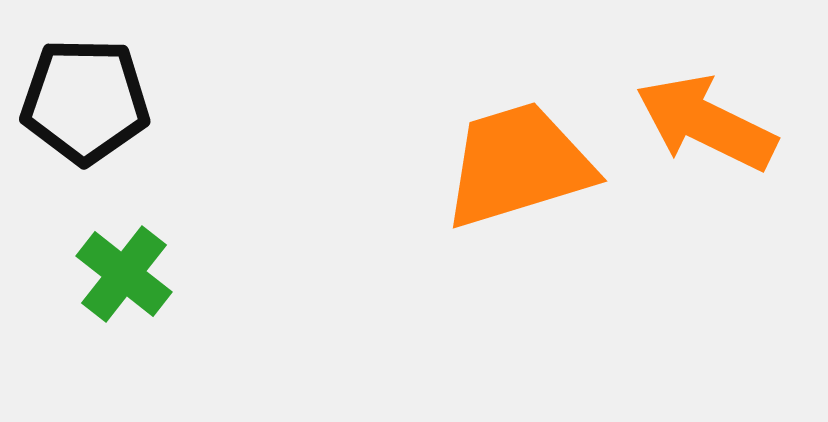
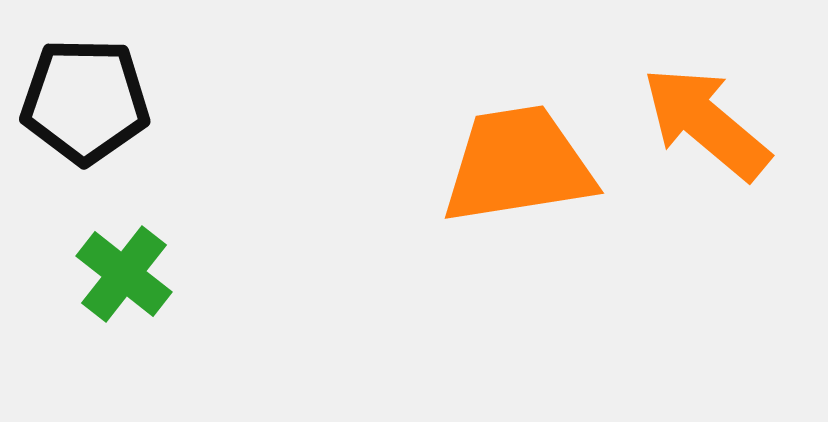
orange arrow: rotated 14 degrees clockwise
orange trapezoid: rotated 8 degrees clockwise
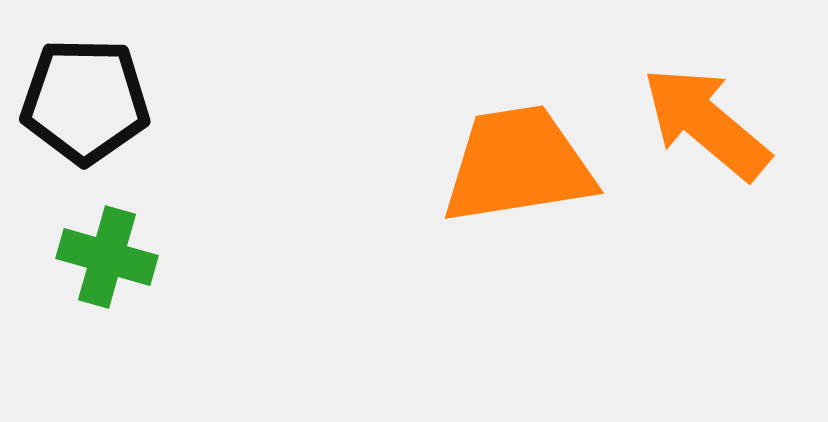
green cross: moved 17 px left, 17 px up; rotated 22 degrees counterclockwise
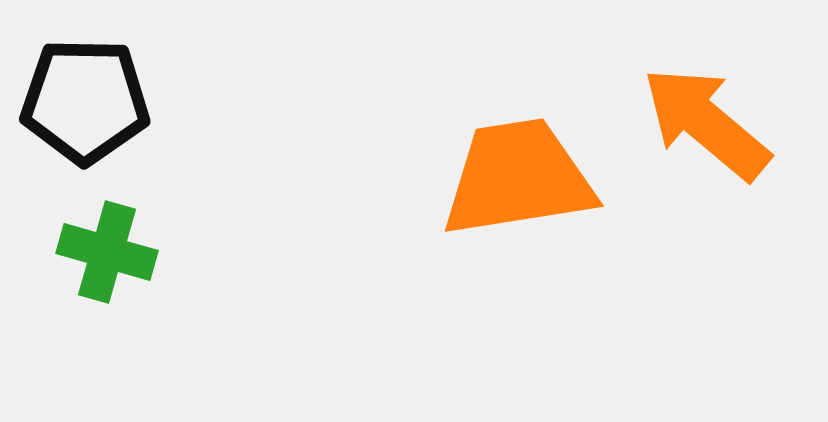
orange trapezoid: moved 13 px down
green cross: moved 5 px up
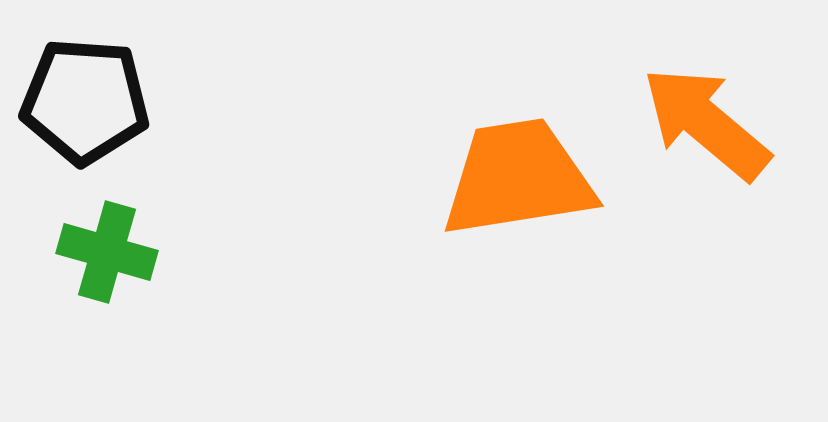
black pentagon: rotated 3 degrees clockwise
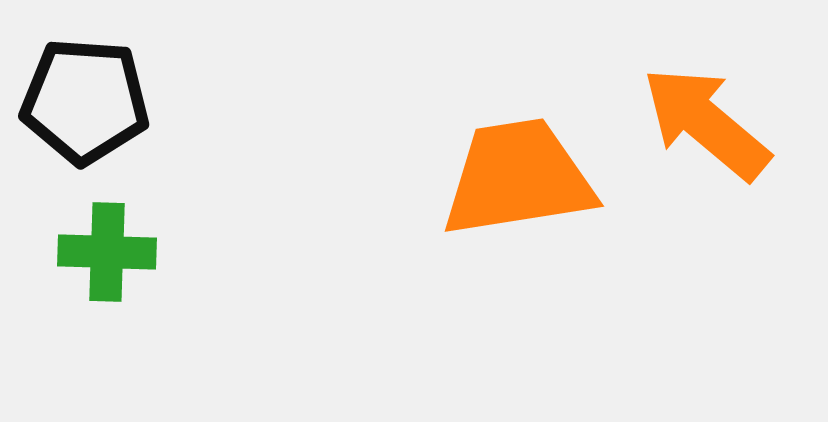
green cross: rotated 14 degrees counterclockwise
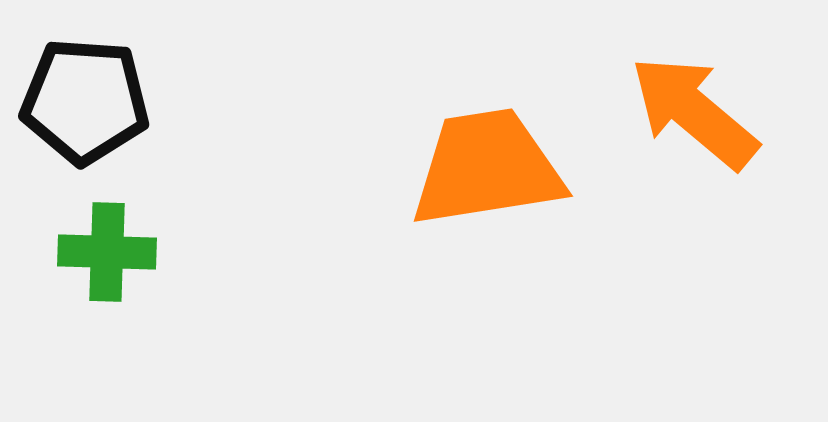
orange arrow: moved 12 px left, 11 px up
orange trapezoid: moved 31 px left, 10 px up
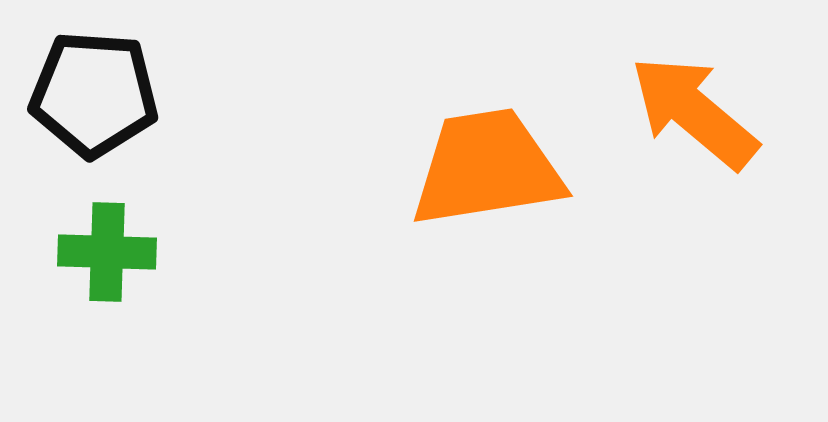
black pentagon: moved 9 px right, 7 px up
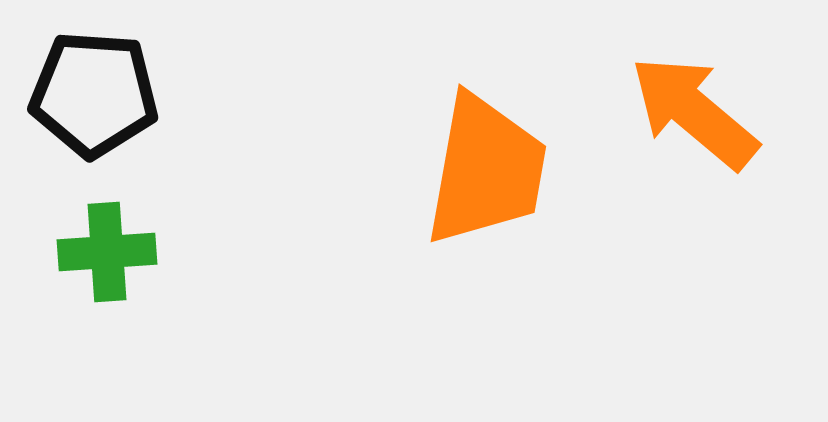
orange trapezoid: moved 1 px left, 2 px down; rotated 109 degrees clockwise
green cross: rotated 6 degrees counterclockwise
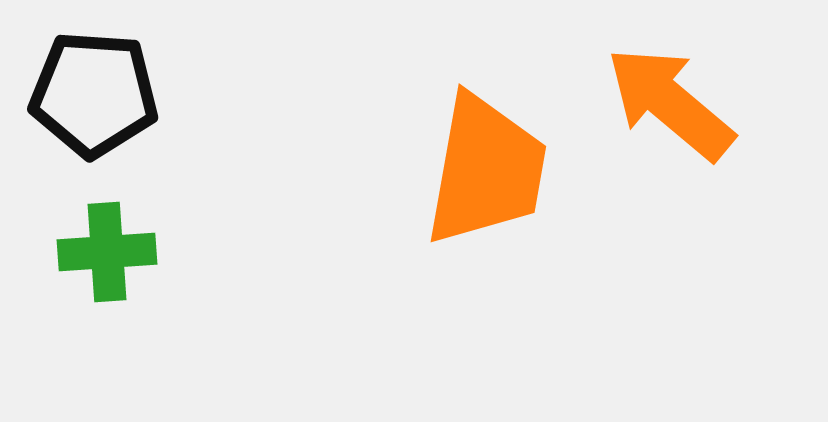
orange arrow: moved 24 px left, 9 px up
